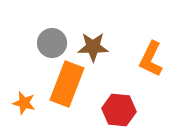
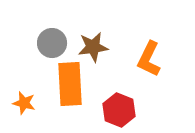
brown star: rotated 8 degrees counterclockwise
orange L-shape: moved 2 px left
orange rectangle: moved 3 px right; rotated 24 degrees counterclockwise
red hexagon: rotated 16 degrees clockwise
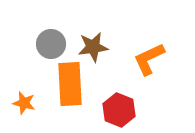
gray circle: moved 1 px left, 1 px down
orange L-shape: rotated 39 degrees clockwise
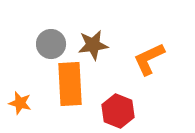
brown star: moved 2 px up
orange star: moved 4 px left
red hexagon: moved 1 px left, 1 px down
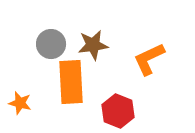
orange rectangle: moved 1 px right, 2 px up
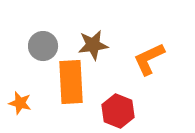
gray circle: moved 8 px left, 2 px down
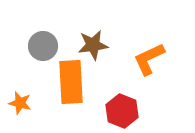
red hexagon: moved 4 px right
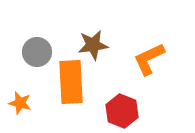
gray circle: moved 6 px left, 6 px down
